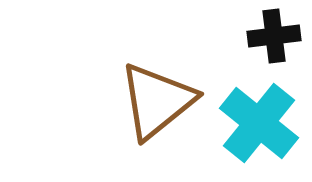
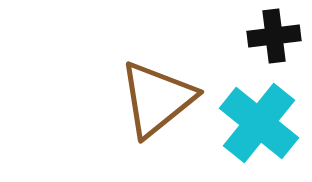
brown triangle: moved 2 px up
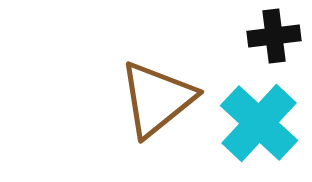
cyan cross: rotated 4 degrees clockwise
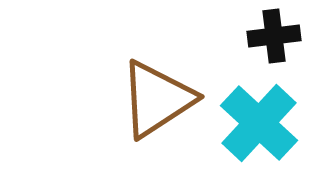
brown triangle: rotated 6 degrees clockwise
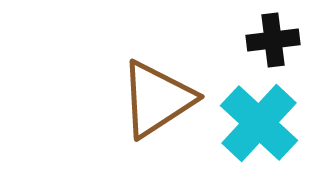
black cross: moved 1 px left, 4 px down
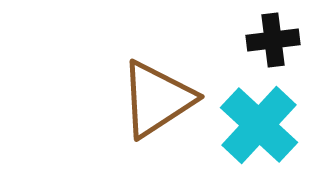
cyan cross: moved 2 px down
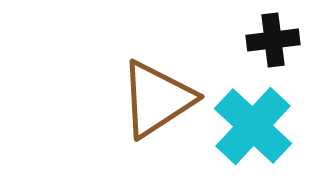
cyan cross: moved 6 px left, 1 px down
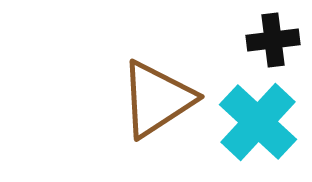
cyan cross: moved 5 px right, 4 px up
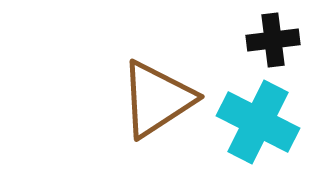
cyan cross: rotated 16 degrees counterclockwise
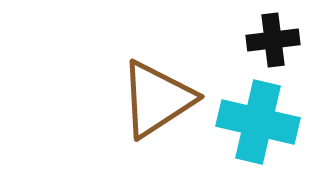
cyan cross: rotated 14 degrees counterclockwise
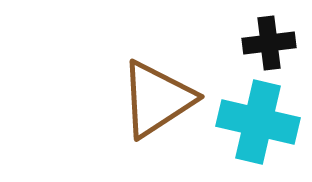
black cross: moved 4 px left, 3 px down
